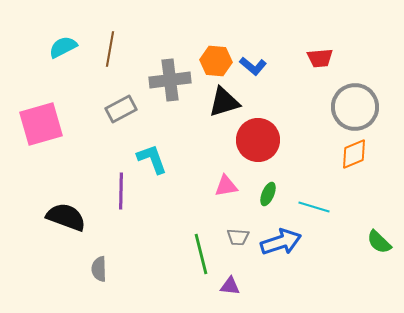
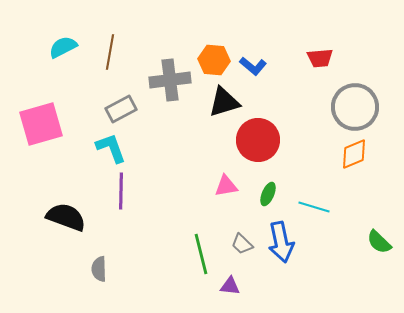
brown line: moved 3 px down
orange hexagon: moved 2 px left, 1 px up
cyan L-shape: moved 41 px left, 11 px up
gray trapezoid: moved 4 px right, 7 px down; rotated 40 degrees clockwise
blue arrow: rotated 96 degrees clockwise
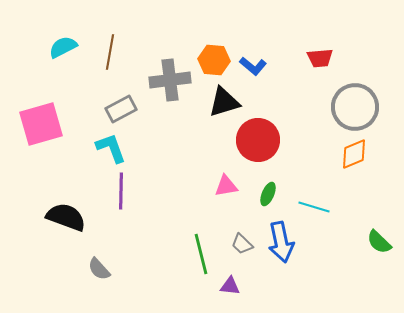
gray semicircle: rotated 40 degrees counterclockwise
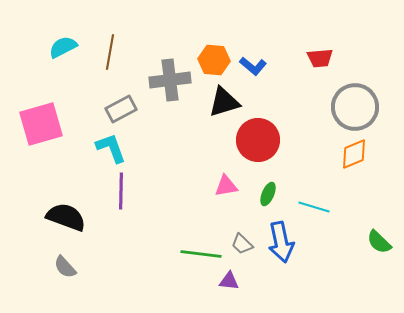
green line: rotated 69 degrees counterclockwise
gray semicircle: moved 34 px left, 2 px up
purple triangle: moved 1 px left, 5 px up
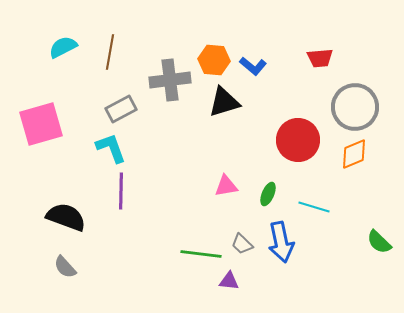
red circle: moved 40 px right
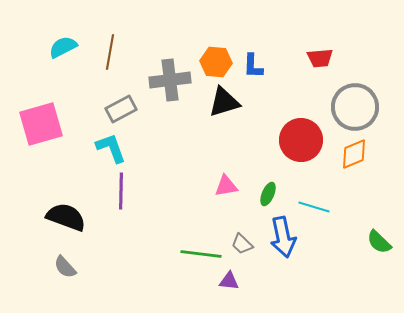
orange hexagon: moved 2 px right, 2 px down
blue L-shape: rotated 52 degrees clockwise
red circle: moved 3 px right
blue arrow: moved 2 px right, 5 px up
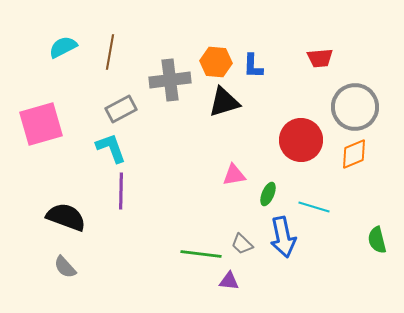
pink triangle: moved 8 px right, 11 px up
green semicircle: moved 2 px left, 2 px up; rotated 32 degrees clockwise
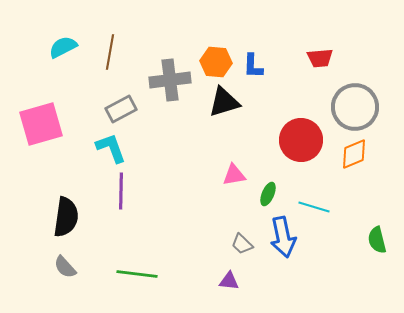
black semicircle: rotated 78 degrees clockwise
green line: moved 64 px left, 20 px down
